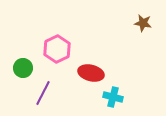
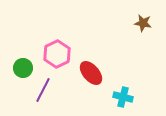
pink hexagon: moved 5 px down
red ellipse: rotated 35 degrees clockwise
purple line: moved 3 px up
cyan cross: moved 10 px right
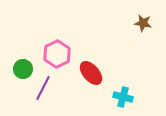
green circle: moved 1 px down
purple line: moved 2 px up
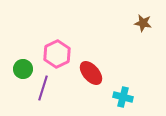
purple line: rotated 10 degrees counterclockwise
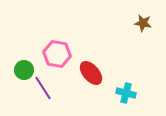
pink hexagon: rotated 24 degrees counterclockwise
green circle: moved 1 px right, 1 px down
purple line: rotated 50 degrees counterclockwise
cyan cross: moved 3 px right, 4 px up
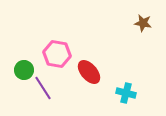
red ellipse: moved 2 px left, 1 px up
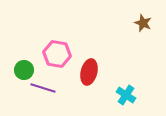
brown star: rotated 12 degrees clockwise
red ellipse: rotated 55 degrees clockwise
purple line: rotated 40 degrees counterclockwise
cyan cross: moved 2 px down; rotated 18 degrees clockwise
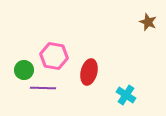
brown star: moved 5 px right, 1 px up
pink hexagon: moved 3 px left, 2 px down
purple line: rotated 15 degrees counterclockwise
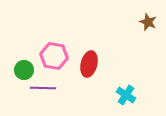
red ellipse: moved 8 px up
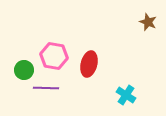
purple line: moved 3 px right
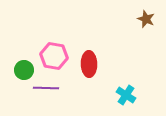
brown star: moved 2 px left, 3 px up
red ellipse: rotated 15 degrees counterclockwise
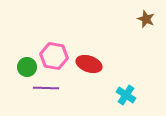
red ellipse: rotated 70 degrees counterclockwise
green circle: moved 3 px right, 3 px up
